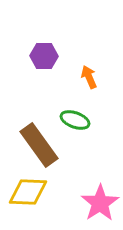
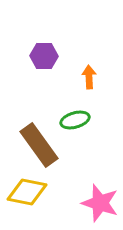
orange arrow: rotated 20 degrees clockwise
green ellipse: rotated 36 degrees counterclockwise
yellow diamond: moved 1 px left; rotated 9 degrees clockwise
pink star: rotated 21 degrees counterclockwise
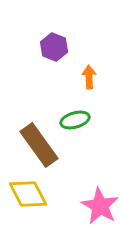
purple hexagon: moved 10 px right, 9 px up; rotated 20 degrees clockwise
yellow diamond: moved 1 px right, 2 px down; rotated 51 degrees clockwise
pink star: moved 3 px down; rotated 12 degrees clockwise
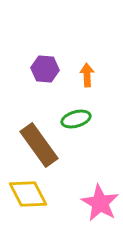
purple hexagon: moved 9 px left, 22 px down; rotated 16 degrees counterclockwise
orange arrow: moved 2 px left, 2 px up
green ellipse: moved 1 px right, 1 px up
pink star: moved 3 px up
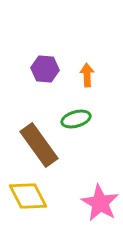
yellow diamond: moved 2 px down
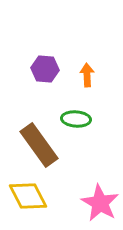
green ellipse: rotated 20 degrees clockwise
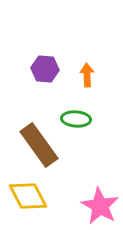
pink star: moved 3 px down
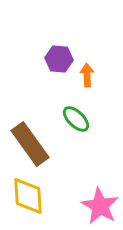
purple hexagon: moved 14 px right, 10 px up
green ellipse: rotated 40 degrees clockwise
brown rectangle: moved 9 px left, 1 px up
yellow diamond: rotated 24 degrees clockwise
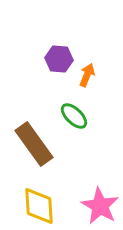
orange arrow: rotated 25 degrees clockwise
green ellipse: moved 2 px left, 3 px up
brown rectangle: moved 4 px right
yellow diamond: moved 11 px right, 10 px down
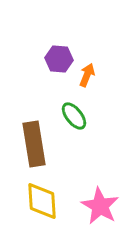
green ellipse: rotated 8 degrees clockwise
brown rectangle: rotated 27 degrees clockwise
yellow diamond: moved 3 px right, 5 px up
